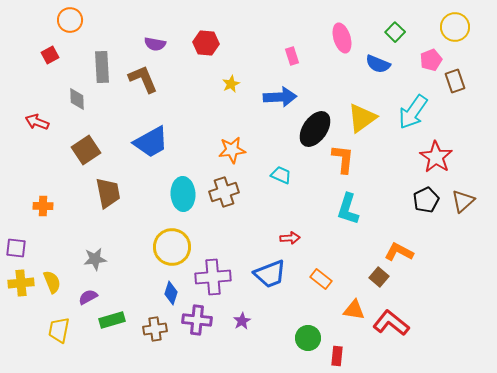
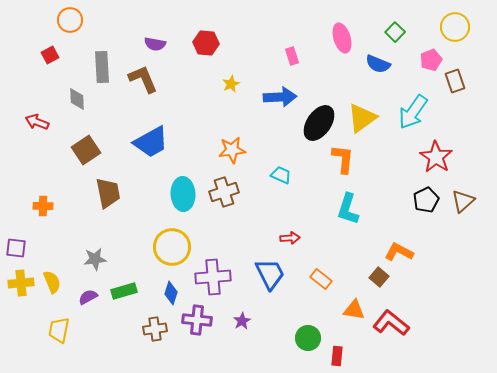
black ellipse at (315, 129): moved 4 px right, 6 px up
blue trapezoid at (270, 274): rotated 96 degrees counterclockwise
green rectangle at (112, 320): moved 12 px right, 29 px up
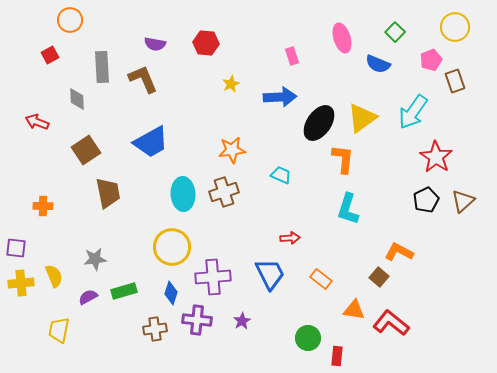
yellow semicircle at (52, 282): moved 2 px right, 6 px up
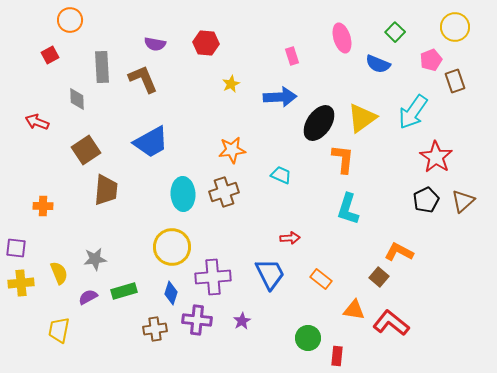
brown trapezoid at (108, 193): moved 2 px left, 3 px up; rotated 16 degrees clockwise
yellow semicircle at (54, 276): moved 5 px right, 3 px up
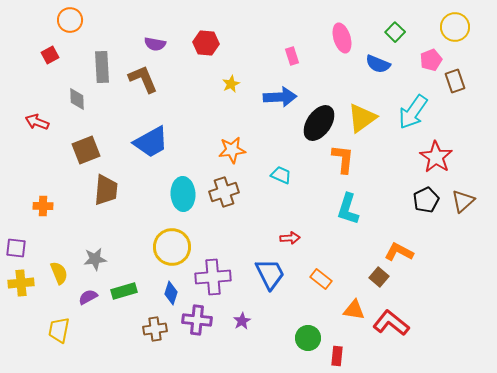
brown square at (86, 150): rotated 12 degrees clockwise
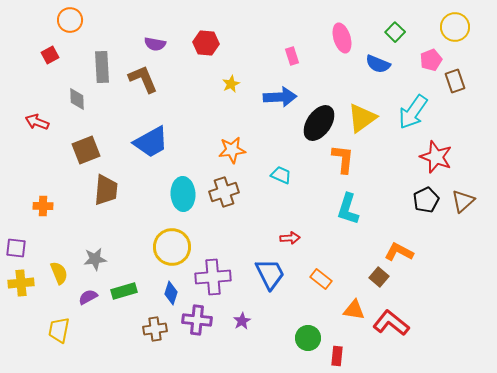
red star at (436, 157): rotated 12 degrees counterclockwise
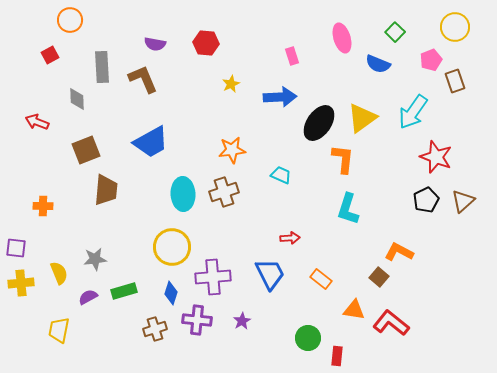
brown cross at (155, 329): rotated 10 degrees counterclockwise
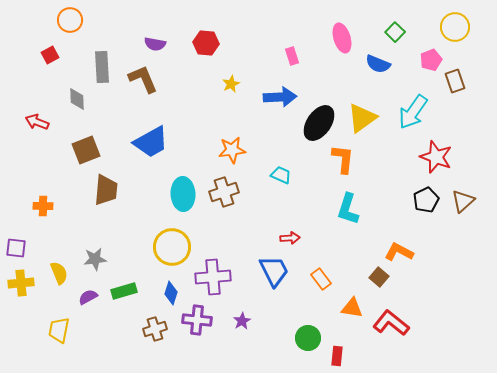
blue trapezoid at (270, 274): moved 4 px right, 3 px up
orange rectangle at (321, 279): rotated 15 degrees clockwise
orange triangle at (354, 310): moved 2 px left, 2 px up
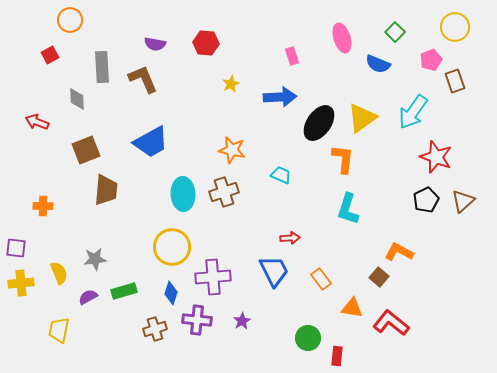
orange star at (232, 150): rotated 20 degrees clockwise
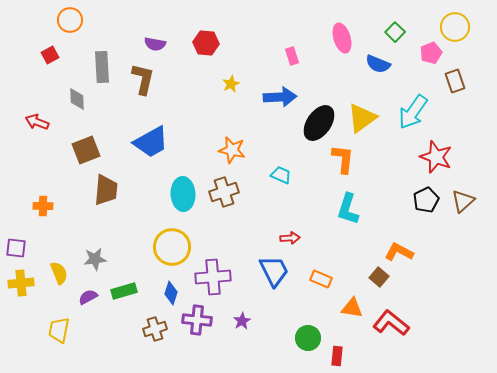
pink pentagon at (431, 60): moved 7 px up
brown L-shape at (143, 79): rotated 36 degrees clockwise
orange rectangle at (321, 279): rotated 30 degrees counterclockwise
